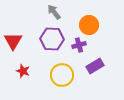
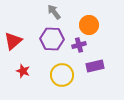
red triangle: rotated 18 degrees clockwise
purple rectangle: rotated 18 degrees clockwise
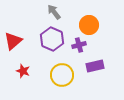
purple hexagon: rotated 20 degrees clockwise
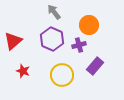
purple rectangle: rotated 36 degrees counterclockwise
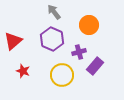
purple cross: moved 7 px down
